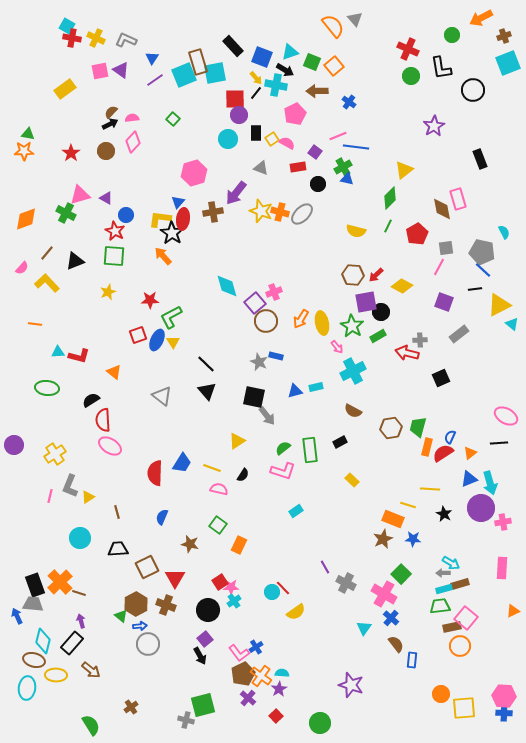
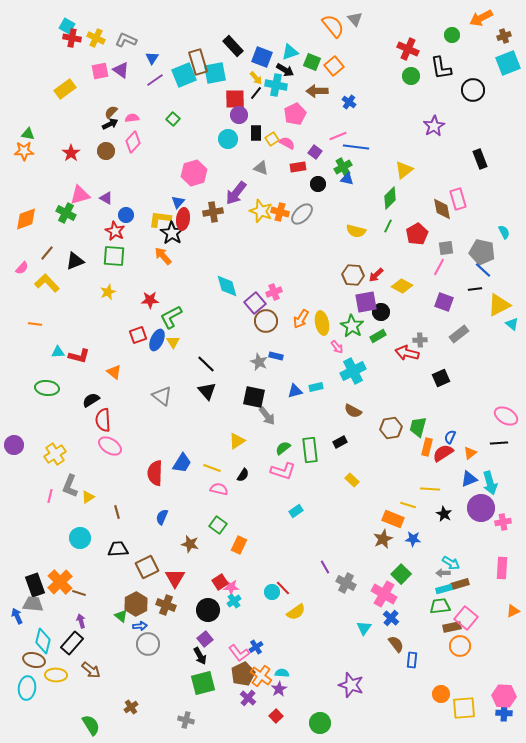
green square at (203, 705): moved 22 px up
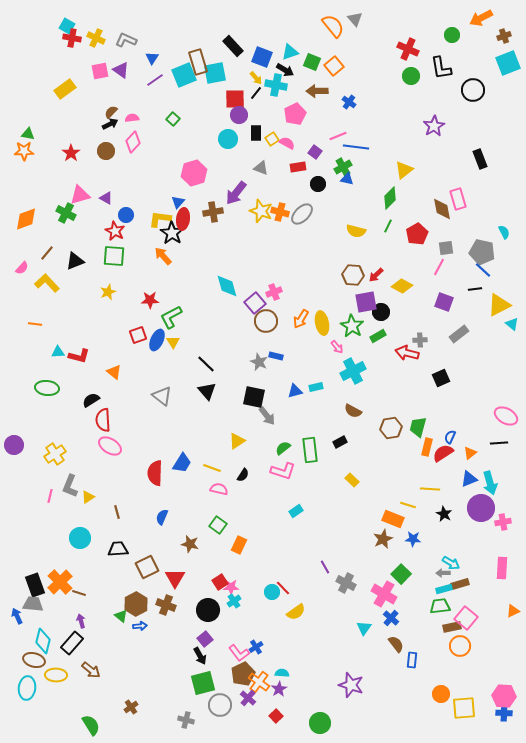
gray circle at (148, 644): moved 72 px right, 61 px down
orange cross at (261, 676): moved 2 px left, 6 px down
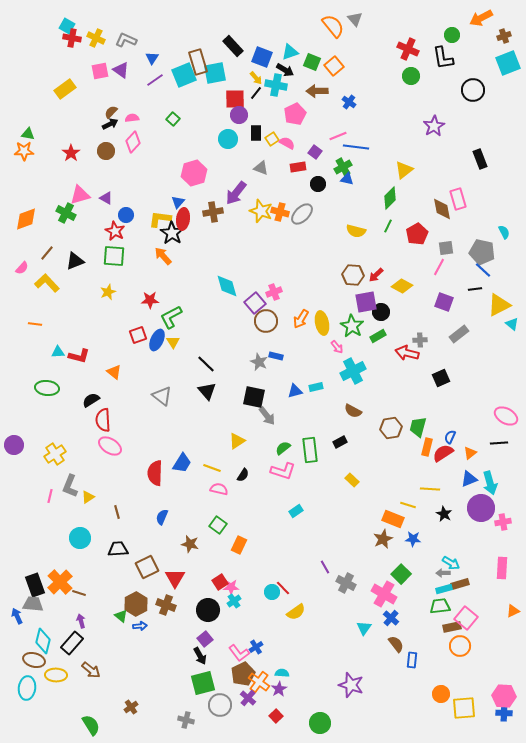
black L-shape at (441, 68): moved 2 px right, 10 px up
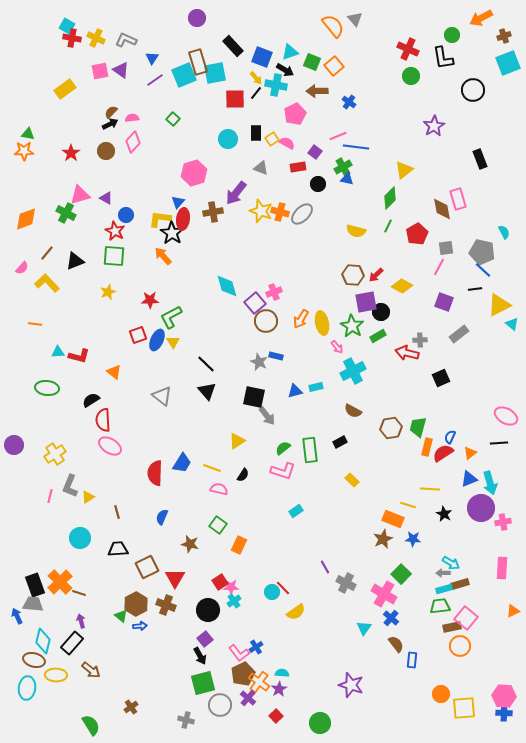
purple circle at (239, 115): moved 42 px left, 97 px up
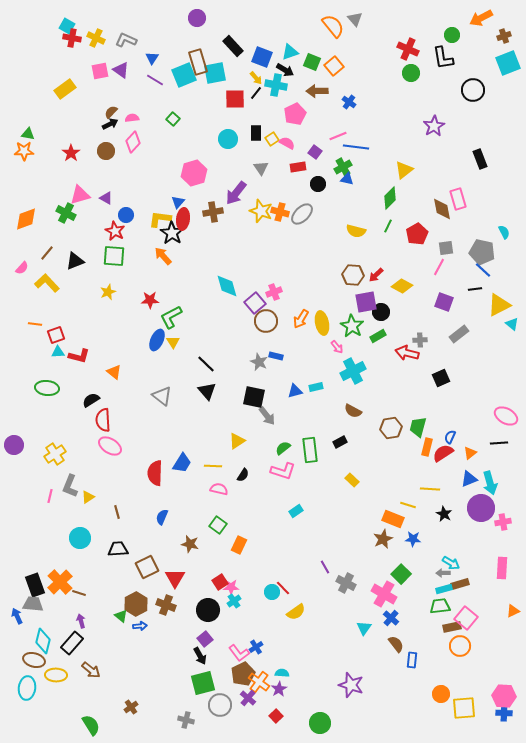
green circle at (411, 76): moved 3 px up
purple line at (155, 80): rotated 66 degrees clockwise
gray triangle at (261, 168): rotated 35 degrees clockwise
red square at (138, 335): moved 82 px left
yellow line at (212, 468): moved 1 px right, 2 px up; rotated 18 degrees counterclockwise
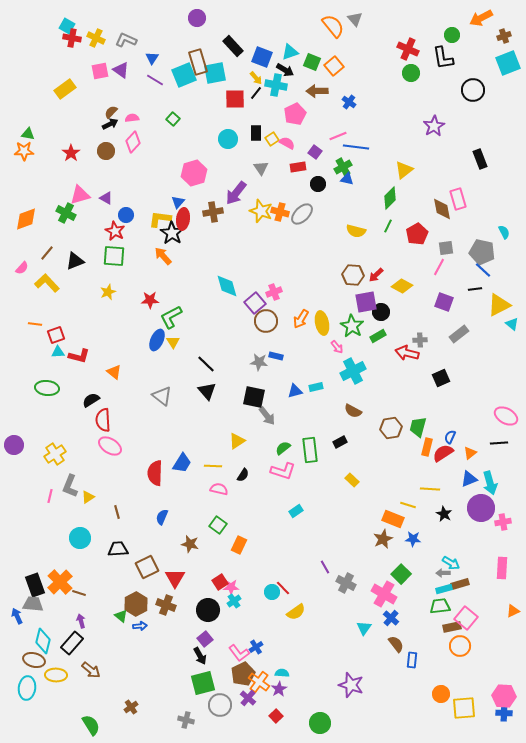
gray star at (259, 362): rotated 18 degrees counterclockwise
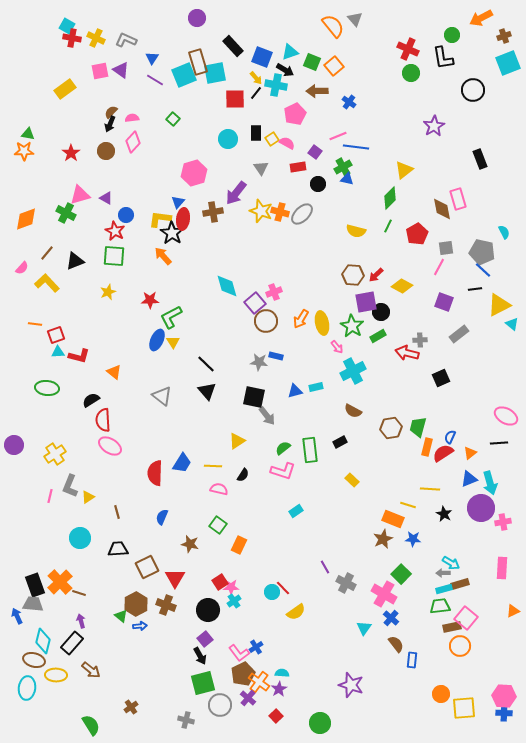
black arrow at (110, 124): rotated 140 degrees clockwise
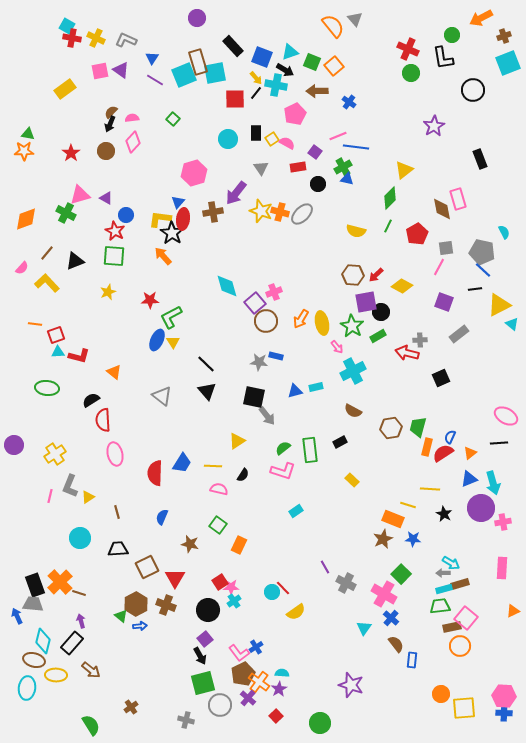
pink ellipse at (110, 446): moved 5 px right, 8 px down; rotated 45 degrees clockwise
cyan arrow at (490, 483): moved 3 px right
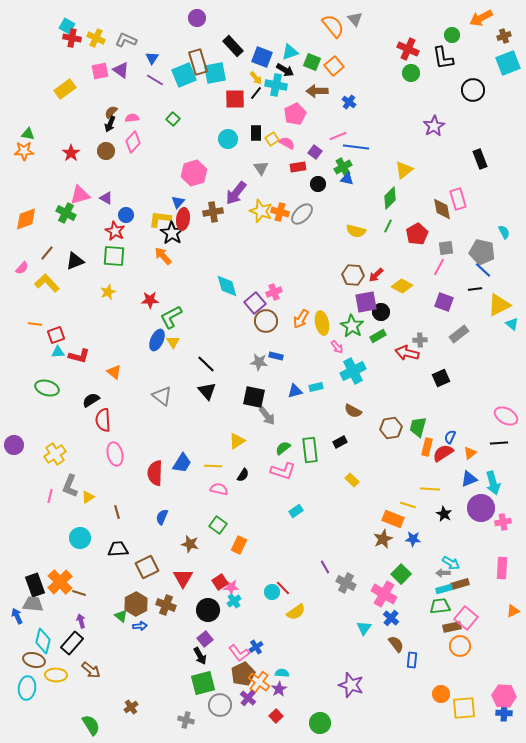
green ellipse at (47, 388): rotated 10 degrees clockwise
red triangle at (175, 578): moved 8 px right
